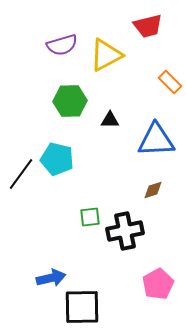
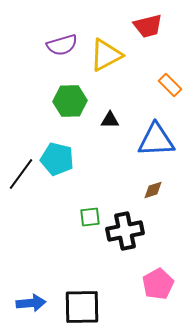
orange rectangle: moved 3 px down
blue arrow: moved 20 px left, 25 px down; rotated 8 degrees clockwise
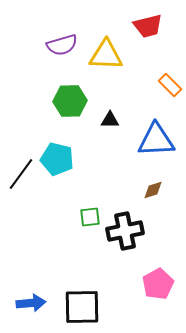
yellow triangle: rotated 30 degrees clockwise
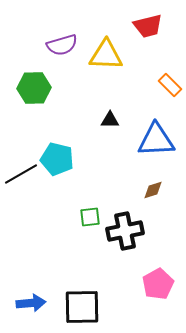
green hexagon: moved 36 px left, 13 px up
black line: rotated 24 degrees clockwise
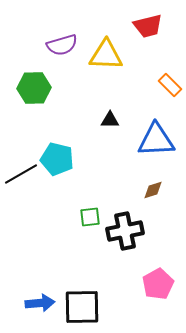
blue arrow: moved 9 px right
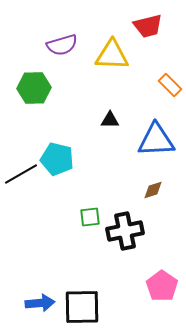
yellow triangle: moved 6 px right
pink pentagon: moved 4 px right, 2 px down; rotated 8 degrees counterclockwise
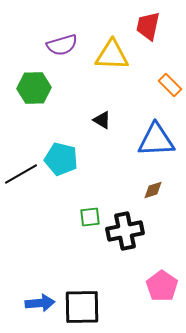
red trapezoid: rotated 116 degrees clockwise
black triangle: moved 8 px left; rotated 30 degrees clockwise
cyan pentagon: moved 4 px right
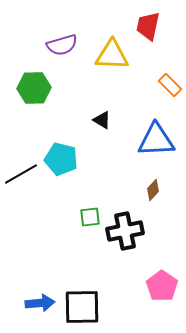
brown diamond: rotated 30 degrees counterclockwise
